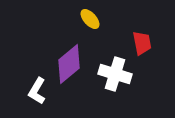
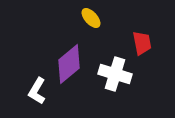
yellow ellipse: moved 1 px right, 1 px up
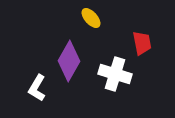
purple diamond: moved 3 px up; rotated 21 degrees counterclockwise
white L-shape: moved 3 px up
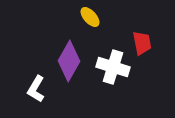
yellow ellipse: moved 1 px left, 1 px up
white cross: moved 2 px left, 7 px up
white L-shape: moved 1 px left, 1 px down
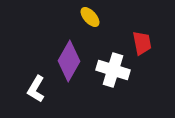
white cross: moved 3 px down
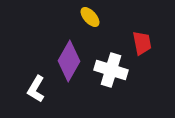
white cross: moved 2 px left
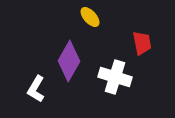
white cross: moved 4 px right, 7 px down
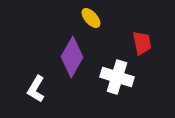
yellow ellipse: moved 1 px right, 1 px down
purple diamond: moved 3 px right, 4 px up
white cross: moved 2 px right
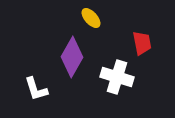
white L-shape: rotated 48 degrees counterclockwise
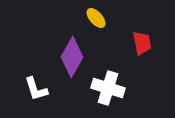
yellow ellipse: moved 5 px right
white cross: moved 9 px left, 11 px down
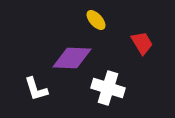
yellow ellipse: moved 2 px down
red trapezoid: rotated 20 degrees counterclockwise
purple diamond: moved 1 px down; rotated 63 degrees clockwise
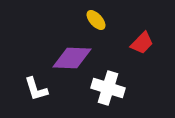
red trapezoid: rotated 75 degrees clockwise
